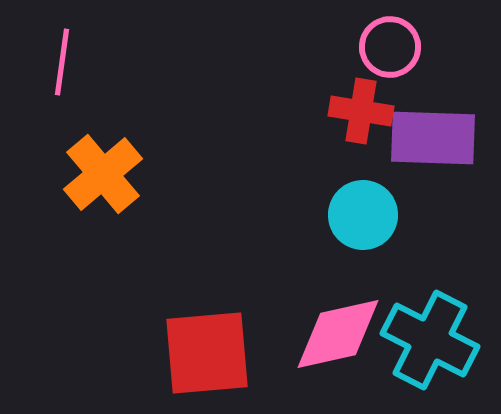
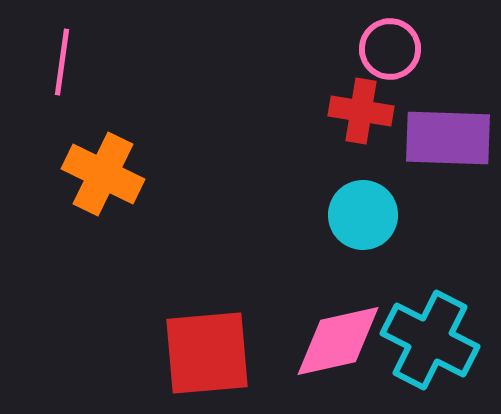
pink circle: moved 2 px down
purple rectangle: moved 15 px right
orange cross: rotated 24 degrees counterclockwise
pink diamond: moved 7 px down
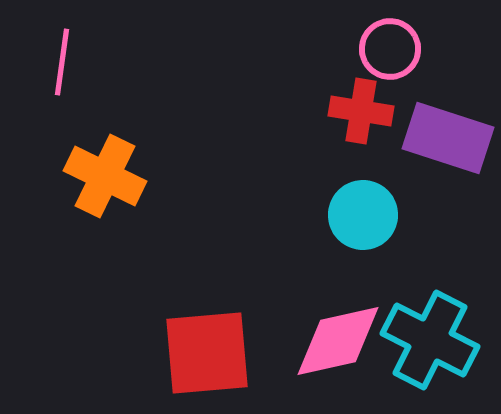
purple rectangle: rotated 16 degrees clockwise
orange cross: moved 2 px right, 2 px down
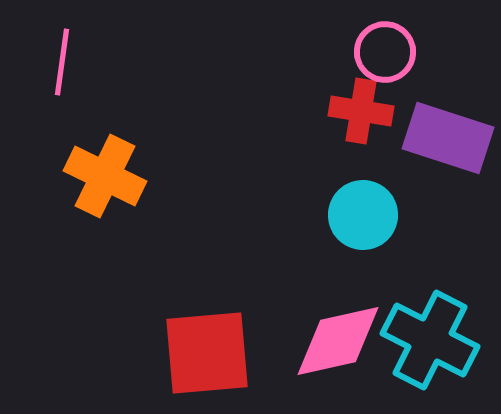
pink circle: moved 5 px left, 3 px down
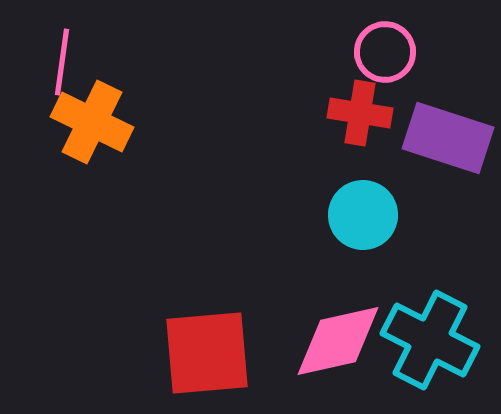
red cross: moved 1 px left, 2 px down
orange cross: moved 13 px left, 54 px up
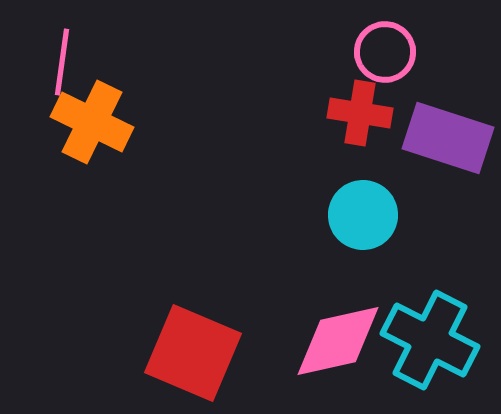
red square: moved 14 px left; rotated 28 degrees clockwise
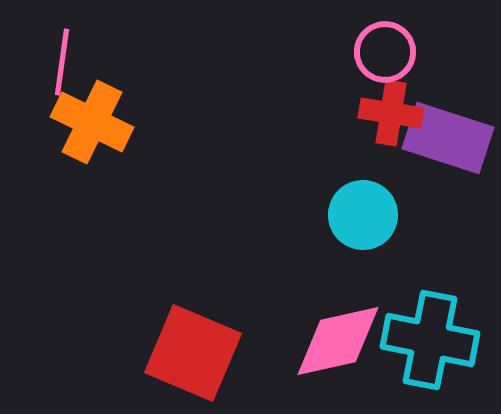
red cross: moved 31 px right
cyan cross: rotated 16 degrees counterclockwise
